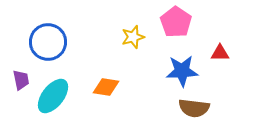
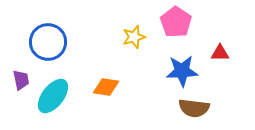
yellow star: moved 1 px right
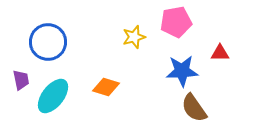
pink pentagon: rotated 28 degrees clockwise
orange diamond: rotated 8 degrees clockwise
brown semicircle: rotated 48 degrees clockwise
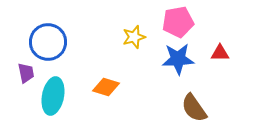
pink pentagon: moved 2 px right
blue star: moved 4 px left, 12 px up
purple trapezoid: moved 5 px right, 7 px up
cyan ellipse: rotated 27 degrees counterclockwise
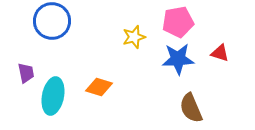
blue circle: moved 4 px right, 21 px up
red triangle: rotated 18 degrees clockwise
orange diamond: moved 7 px left
brown semicircle: moved 3 px left; rotated 12 degrees clockwise
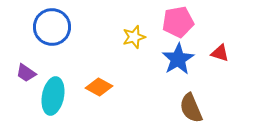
blue circle: moved 6 px down
blue star: rotated 28 degrees counterclockwise
purple trapezoid: rotated 135 degrees clockwise
orange diamond: rotated 12 degrees clockwise
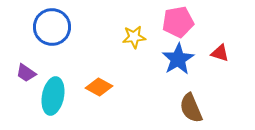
yellow star: rotated 10 degrees clockwise
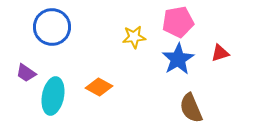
red triangle: rotated 36 degrees counterclockwise
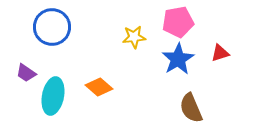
orange diamond: rotated 12 degrees clockwise
